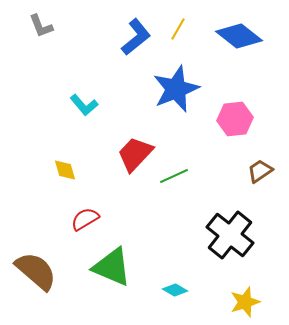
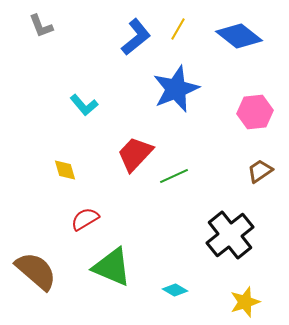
pink hexagon: moved 20 px right, 7 px up
black cross: rotated 12 degrees clockwise
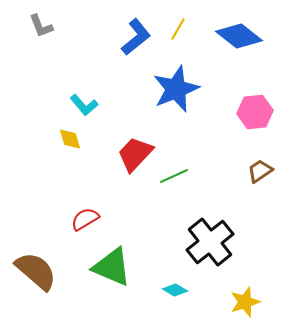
yellow diamond: moved 5 px right, 31 px up
black cross: moved 20 px left, 7 px down
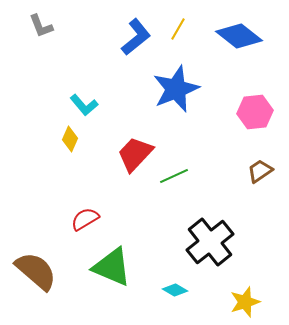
yellow diamond: rotated 40 degrees clockwise
